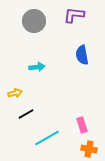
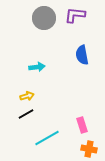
purple L-shape: moved 1 px right
gray circle: moved 10 px right, 3 px up
yellow arrow: moved 12 px right, 3 px down
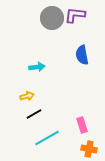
gray circle: moved 8 px right
black line: moved 8 px right
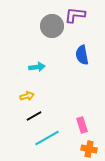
gray circle: moved 8 px down
black line: moved 2 px down
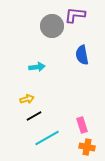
yellow arrow: moved 3 px down
orange cross: moved 2 px left, 2 px up
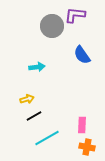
blue semicircle: rotated 24 degrees counterclockwise
pink rectangle: rotated 21 degrees clockwise
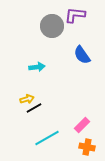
black line: moved 8 px up
pink rectangle: rotated 42 degrees clockwise
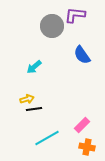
cyan arrow: moved 3 px left; rotated 147 degrees clockwise
black line: moved 1 px down; rotated 21 degrees clockwise
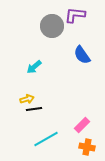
cyan line: moved 1 px left, 1 px down
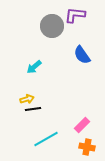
black line: moved 1 px left
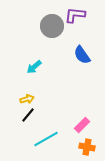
black line: moved 5 px left, 6 px down; rotated 42 degrees counterclockwise
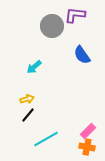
pink rectangle: moved 6 px right, 6 px down
